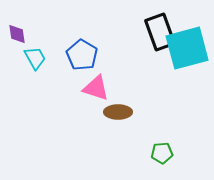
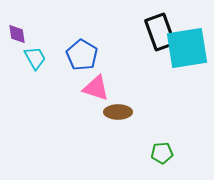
cyan square: rotated 6 degrees clockwise
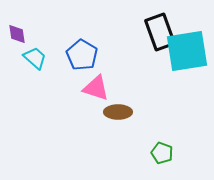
cyan square: moved 3 px down
cyan trapezoid: rotated 20 degrees counterclockwise
green pentagon: rotated 25 degrees clockwise
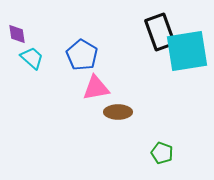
cyan trapezoid: moved 3 px left
pink triangle: rotated 28 degrees counterclockwise
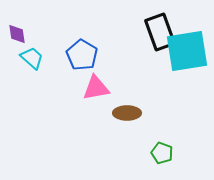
brown ellipse: moved 9 px right, 1 px down
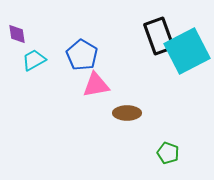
black rectangle: moved 1 px left, 4 px down
cyan square: rotated 18 degrees counterclockwise
cyan trapezoid: moved 2 px right, 2 px down; rotated 70 degrees counterclockwise
pink triangle: moved 3 px up
green pentagon: moved 6 px right
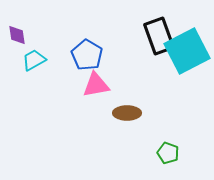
purple diamond: moved 1 px down
blue pentagon: moved 5 px right
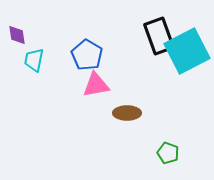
cyan trapezoid: rotated 50 degrees counterclockwise
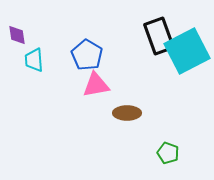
cyan trapezoid: rotated 15 degrees counterclockwise
